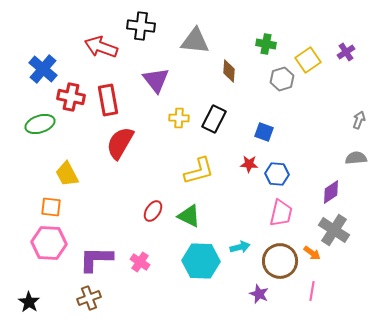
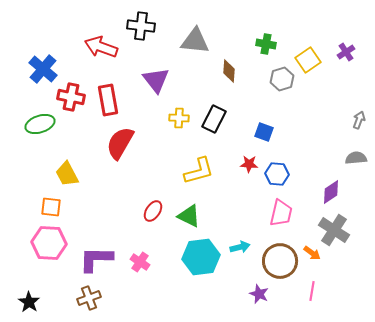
cyan hexagon: moved 4 px up; rotated 9 degrees counterclockwise
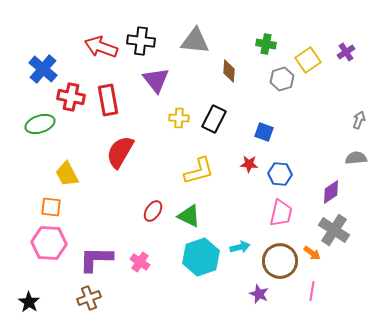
black cross: moved 15 px down
red semicircle: moved 9 px down
blue hexagon: moved 3 px right
cyan hexagon: rotated 12 degrees counterclockwise
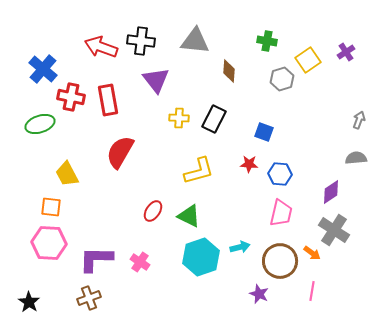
green cross: moved 1 px right, 3 px up
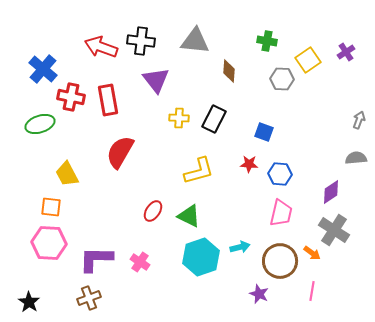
gray hexagon: rotated 20 degrees clockwise
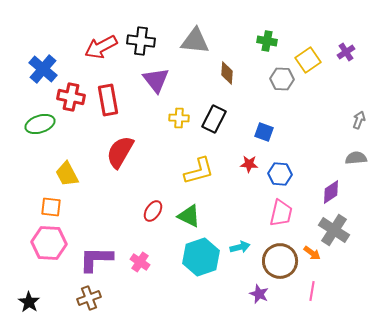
red arrow: rotated 48 degrees counterclockwise
brown diamond: moved 2 px left, 2 px down
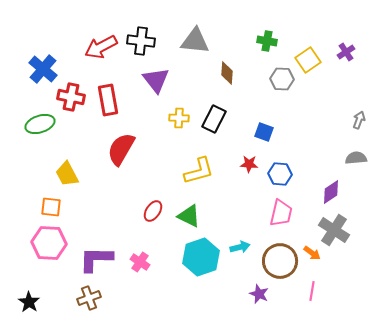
red semicircle: moved 1 px right, 3 px up
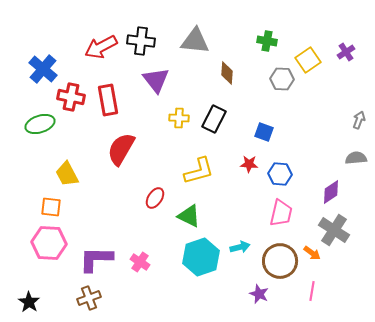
red ellipse: moved 2 px right, 13 px up
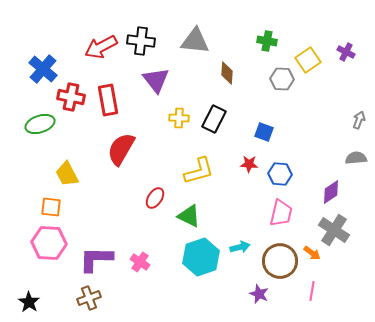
purple cross: rotated 30 degrees counterclockwise
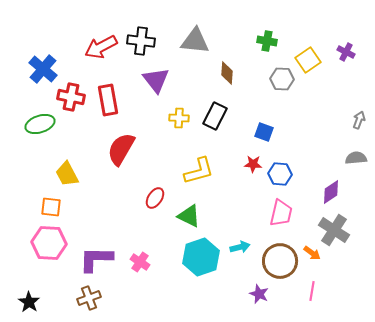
black rectangle: moved 1 px right, 3 px up
red star: moved 4 px right
